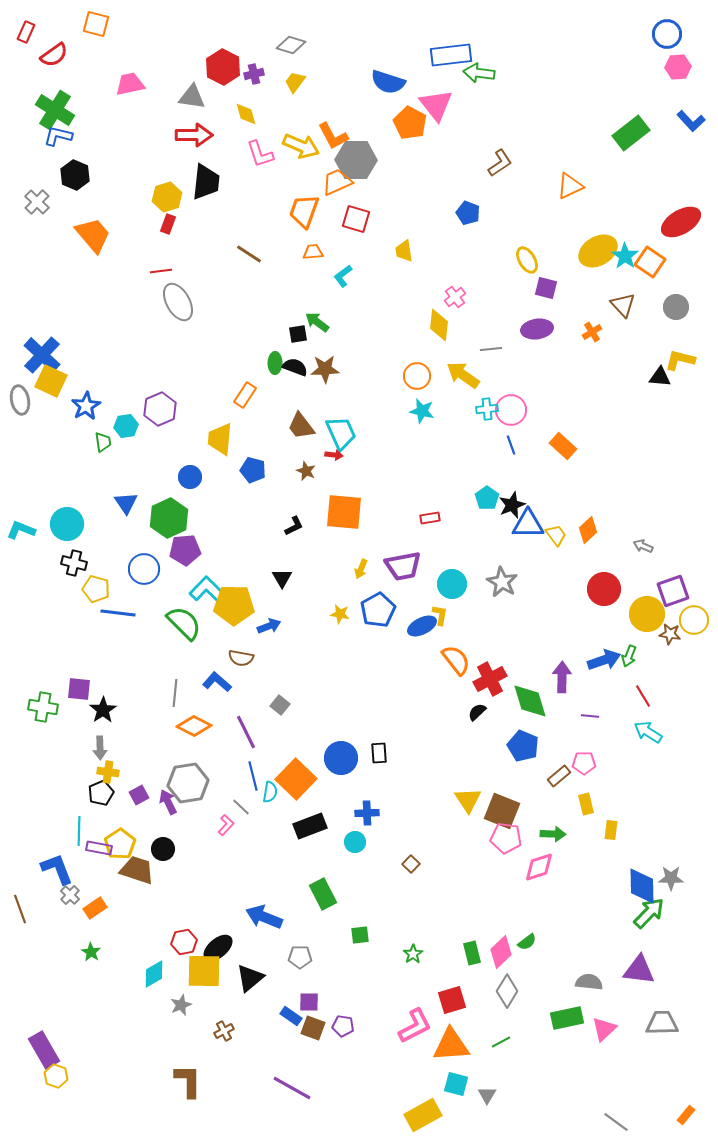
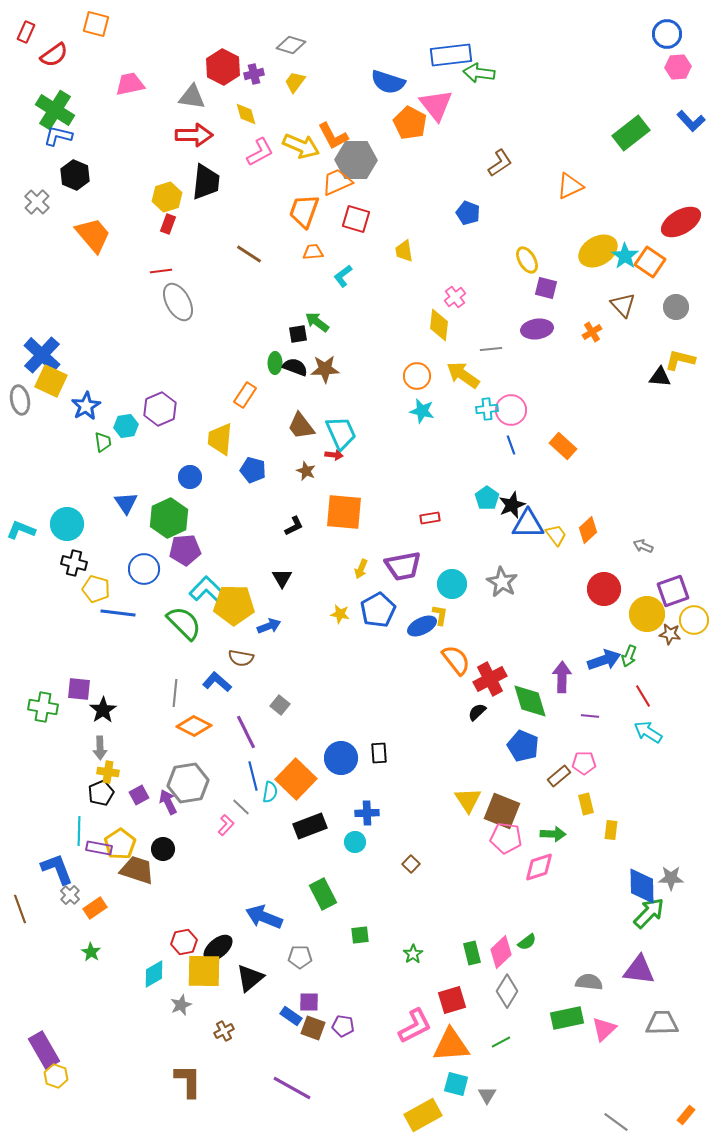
pink L-shape at (260, 154): moved 2 px up; rotated 100 degrees counterclockwise
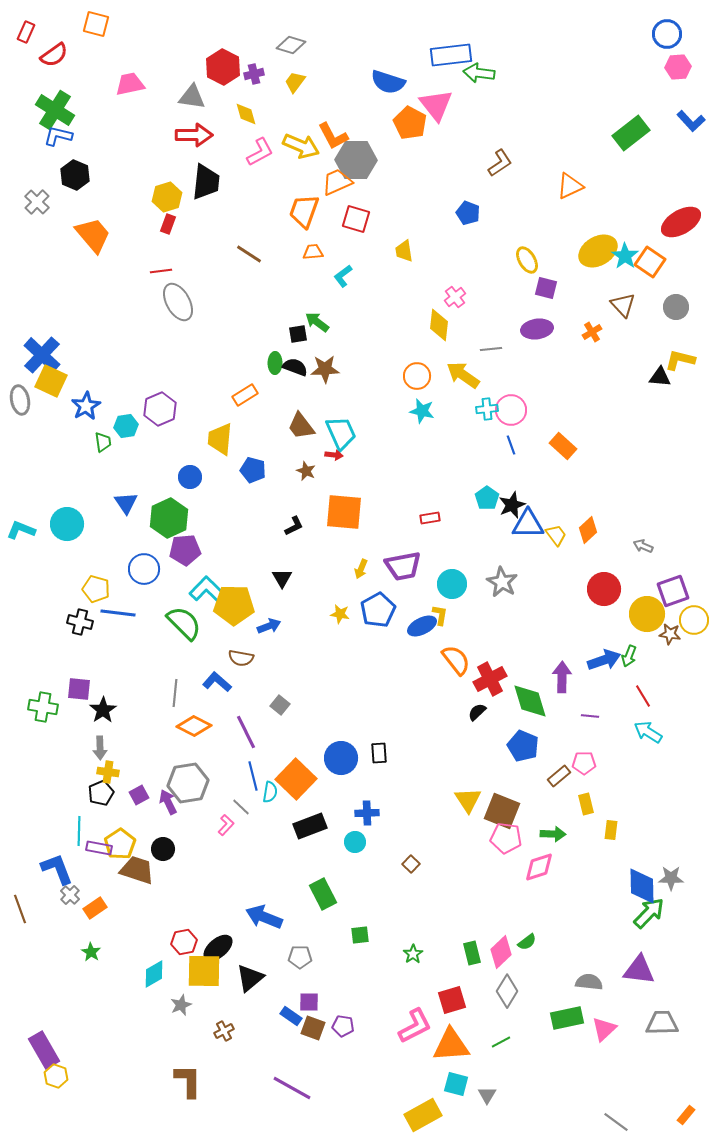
orange rectangle at (245, 395): rotated 25 degrees clockwise
black cross at (74, 563): moved 6 px right, 59 px down
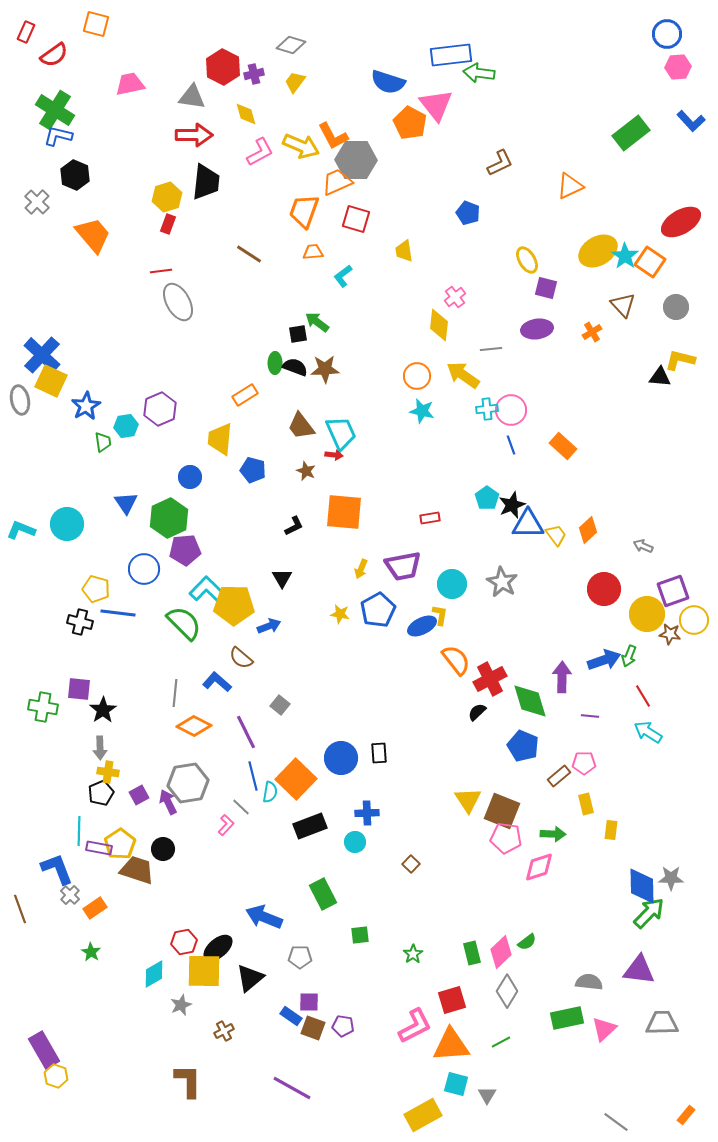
brown L-shape at (500, 163): rotated 8 degrees clockwise
brown semicircle at (241, 658): rotated 30 degrees clockwise
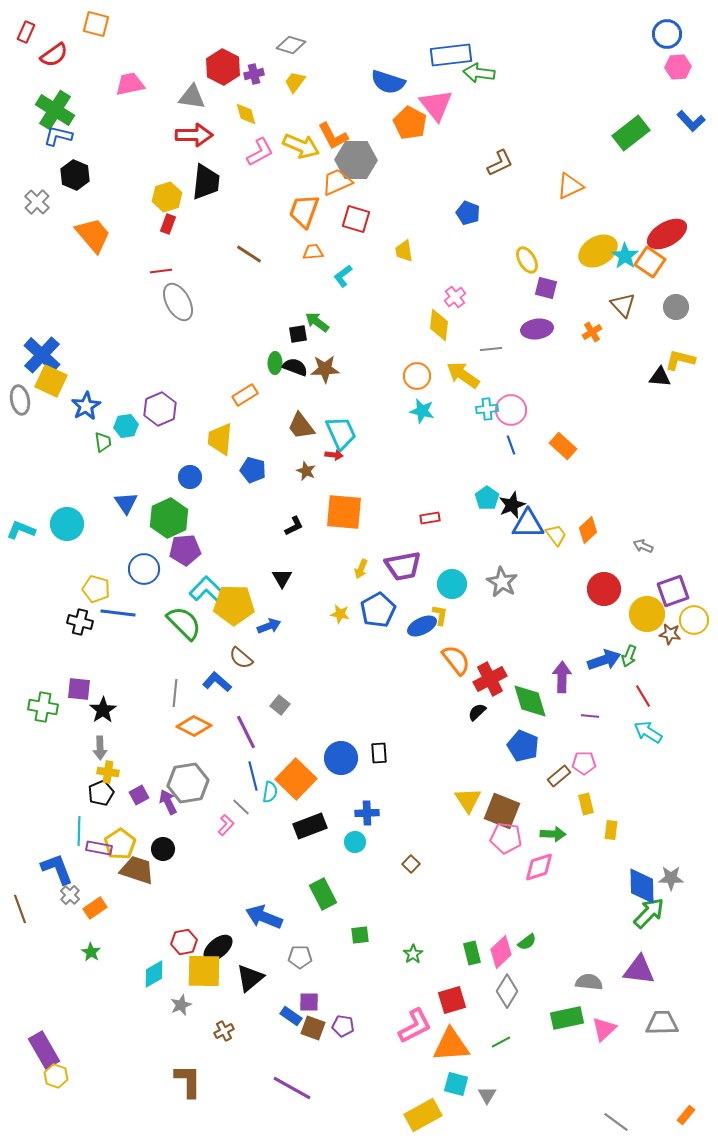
red ellipse at (681, 222): moved 14 px left, 12 px down
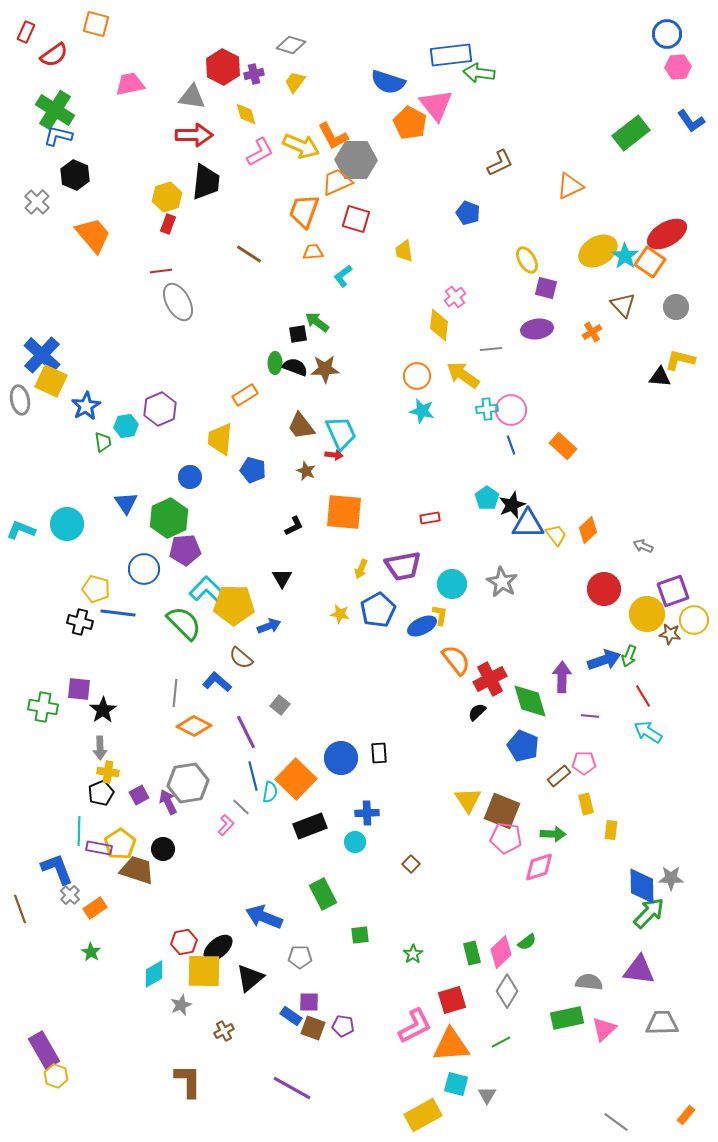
blue L-shape at (691, 121): rotated 8 degrees clockwise
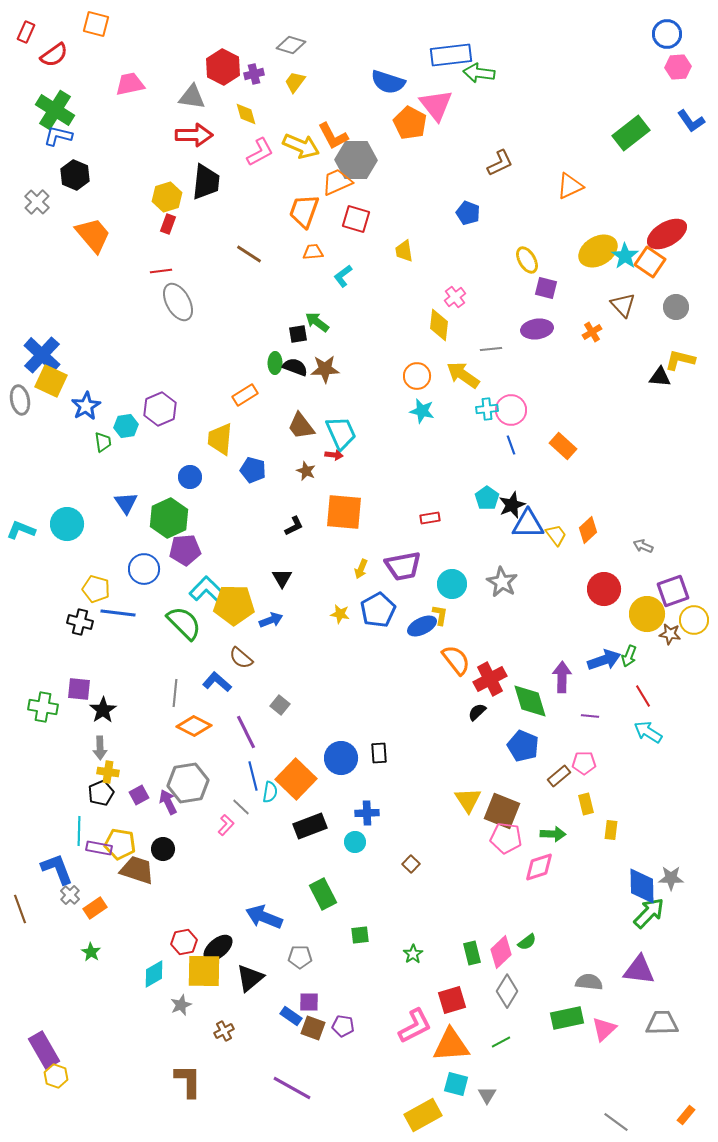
blue arrow at (269, 626): moved 2 px right, 6 px up
yellow pentagon at (120, 844): rotated 28 degrees counterclockwise
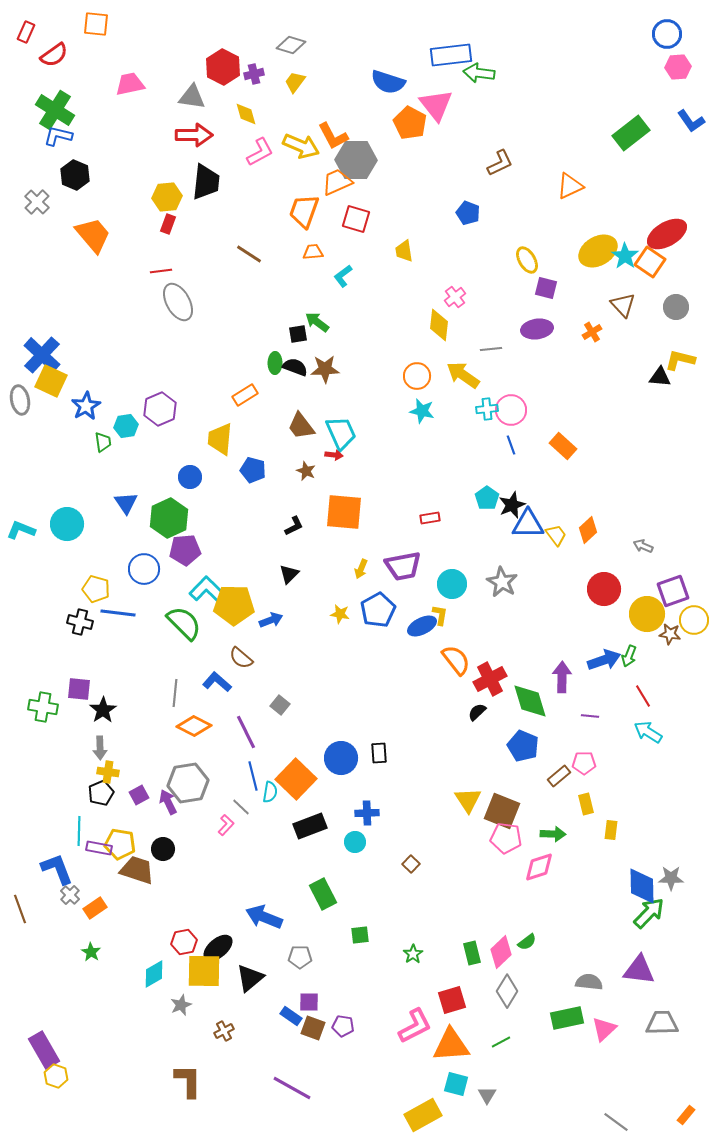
orange square at (96, 24): rotated 8 degrees counterclockwise
yellow hexagon at (167, 197): rotated 12 degrees clockwise
black triangle at (282, 578): moved 7 px right, 4 px up; rotated 15 degrees clockwise
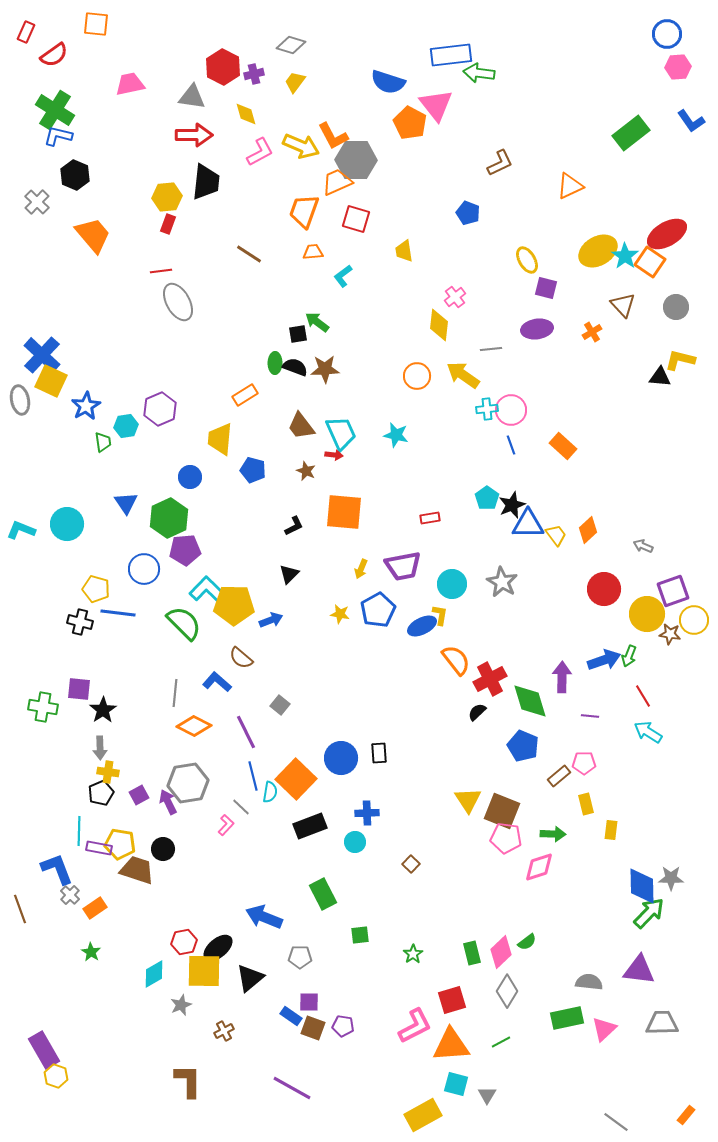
cyan star at (422, 411): moved 26 px left, 24 px down
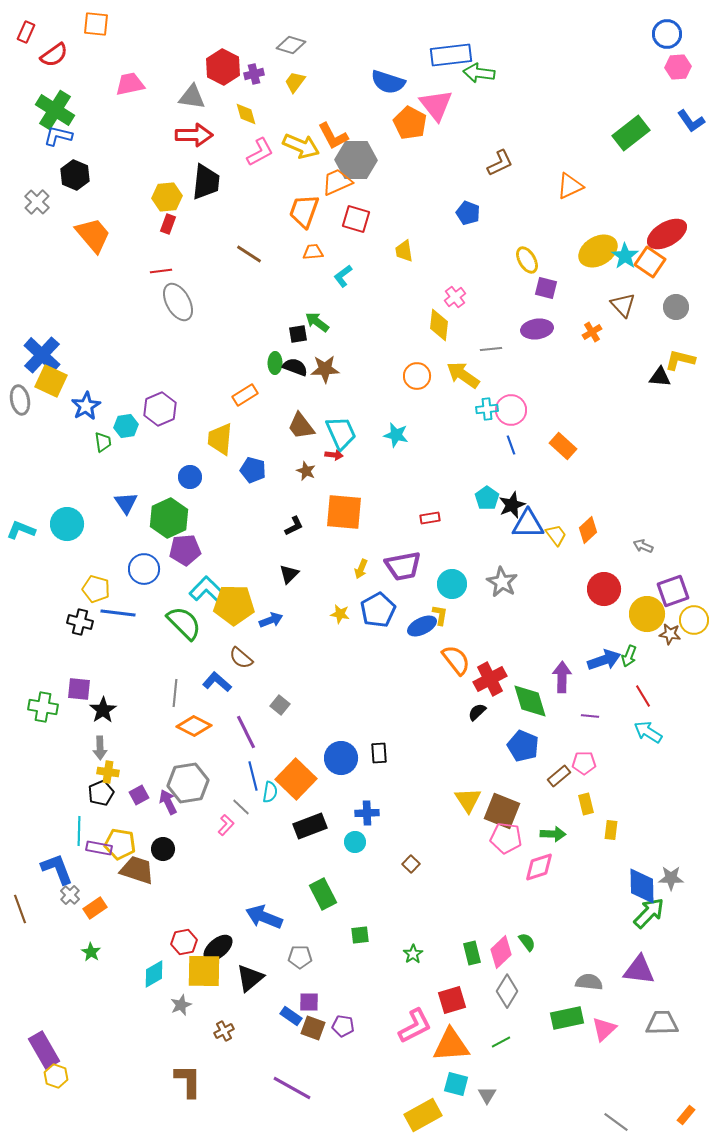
green semicircle at (527, 942): rotated 90 degrees counterclockwise
